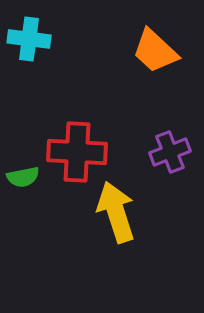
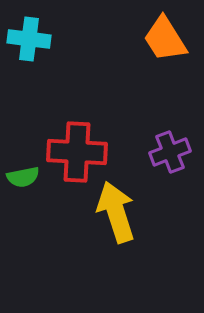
orange trapezoid: moved 10 px right, 12 px up; rotated 15 degrees clockwise
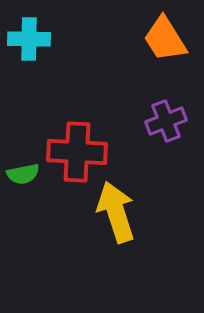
cyan cross: rotated 6 degrees counterclockwise
purple cross: moved 4 px left, 31 px up
green semicircle: moved 3 px up
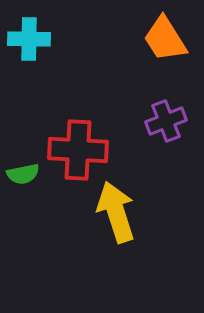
red cross: moved 1 px right, 2 px up
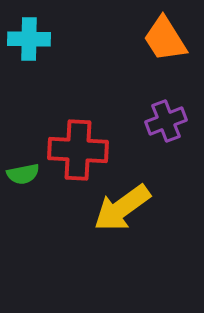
yellow arrow: moved 6 px right, 4 px up; rotated 108 degrees counterclockwise
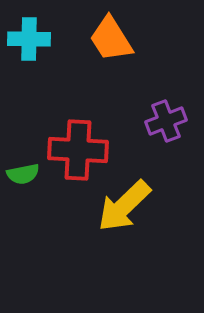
orange trapezoid: moved 54 px left
yellow arrow: moved 2 px right, 2 px up; rotated 8 degrees counterclockwise
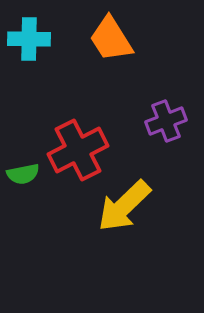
red cross: rotated 30 degrees counterclockwise
